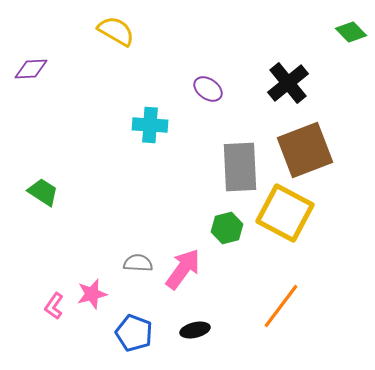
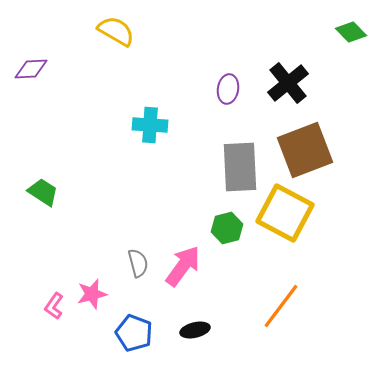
purple ellipse: moved 20 px right; rotated 64 degrees clockwise
gray semicircle: rotated 72 degrees clockwise
pink arrow: moved 3 px up
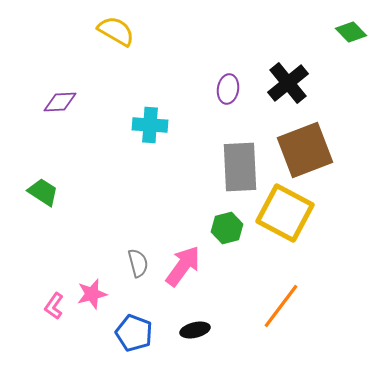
purple diamond: moved 29 px right, 33 px down
